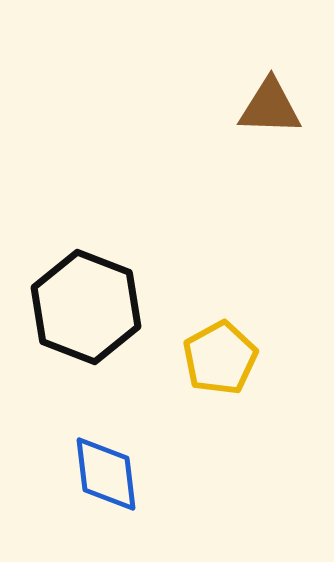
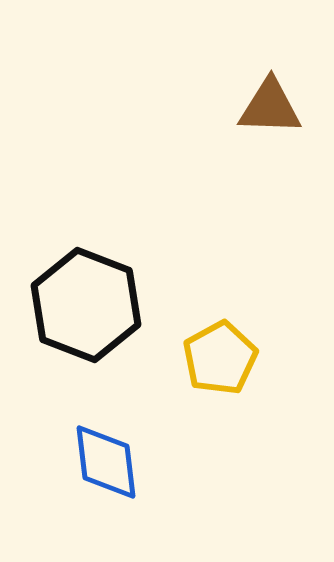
black hexagon: moved 2 px up
blue diamond: moved 12 px up
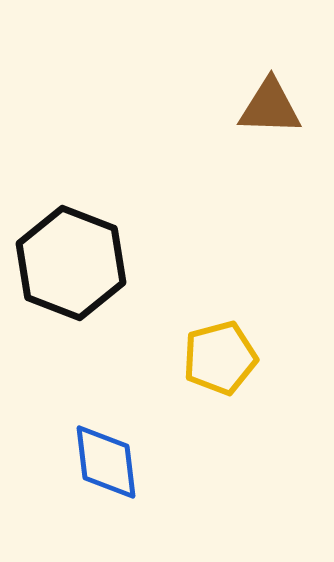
black hexagon: moved 15 px left, 42 px up
yellow pentagon: rotated 14 degrees clockwise
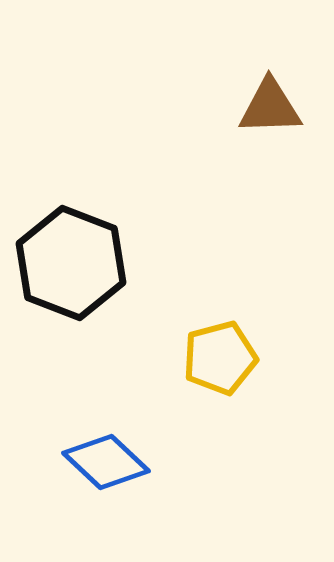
brown triangle: rotated 4 degrees counterclockwise
blue diamond: rotated 40 degrees counterclockwise
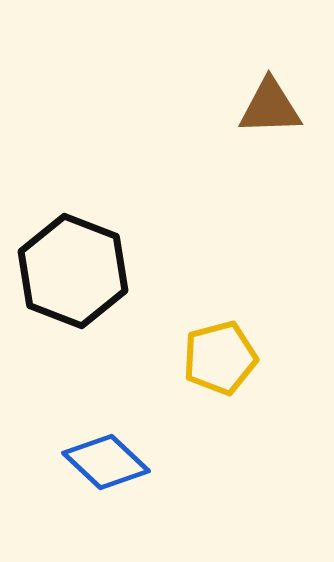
black hexagon: moved 2 px right, 8 px down
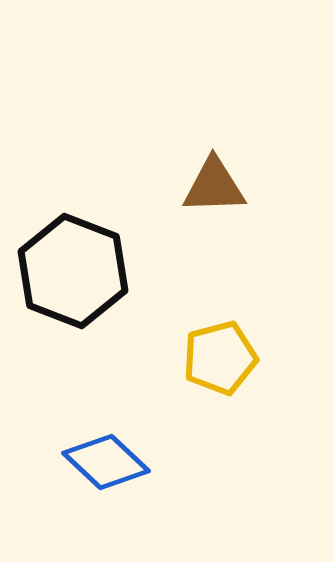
brown triangle: moved 56 px left, 79 px down
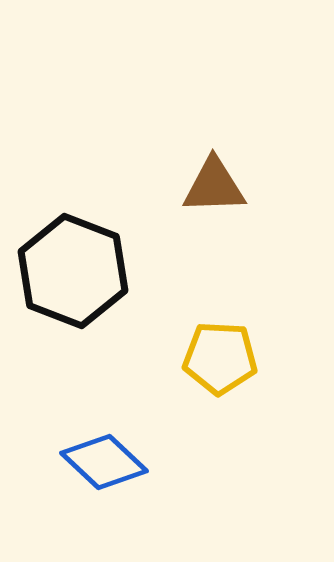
yellow pentagon: rotated 18 degrees clockwise
blue diamond: moved 2 px left
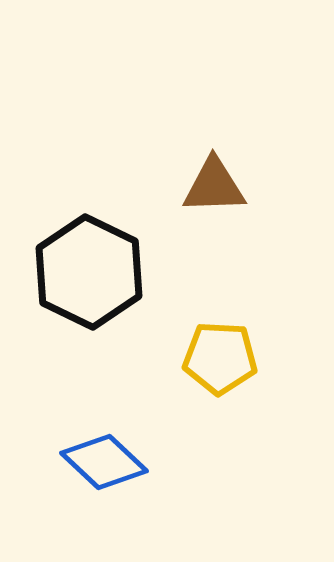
black hexagon: moved 16 px right, 1 px down; rotated 5 degrees clockwise
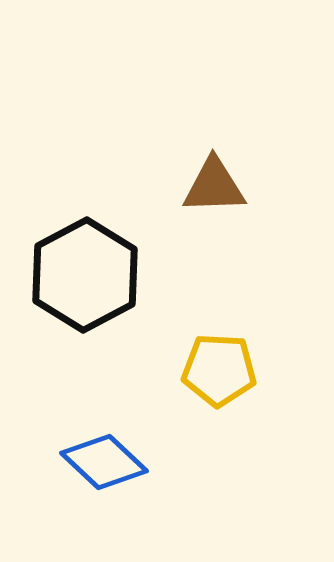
black hexagon: moved 4 px left, 3 px down; rotated 6 degrees clockwise
yellow pentagon: moved 1 px left, 12 px down
